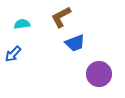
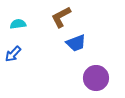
cyan semicircle: moved 4 px left
blue trapezoid: moved 1 px right
purple circle: moved 3 px left, 4 px down
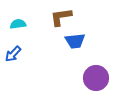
brown L-shape: rotated 20 degrees clockwise
blue trapezoid: moved 1 px left, 2 px up; rotated 15 degrees clockwise
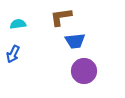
blue arrow: rotated 18 degrees counterclockwise
purple circle: moved 12 px left, 7 px up
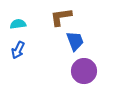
blue trapezoid: rotated 105 degrees counterclockwise
blue arrow: moved 5 px right, 4 px up
